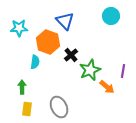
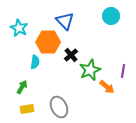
cyan star: rotated 30 degrees clockwise
orange hexagon: rotated 20 degrees counterclockwise
green arrow: rotated 32 degrees clockwise
yellow rectangle: rotated 72 degrees clockwise
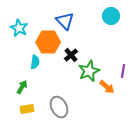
green star: moved 1 px left, 1 px down
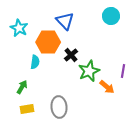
gray ellipse: rotated 20 degrees clockwise
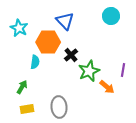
purple line: moved 1 px up
